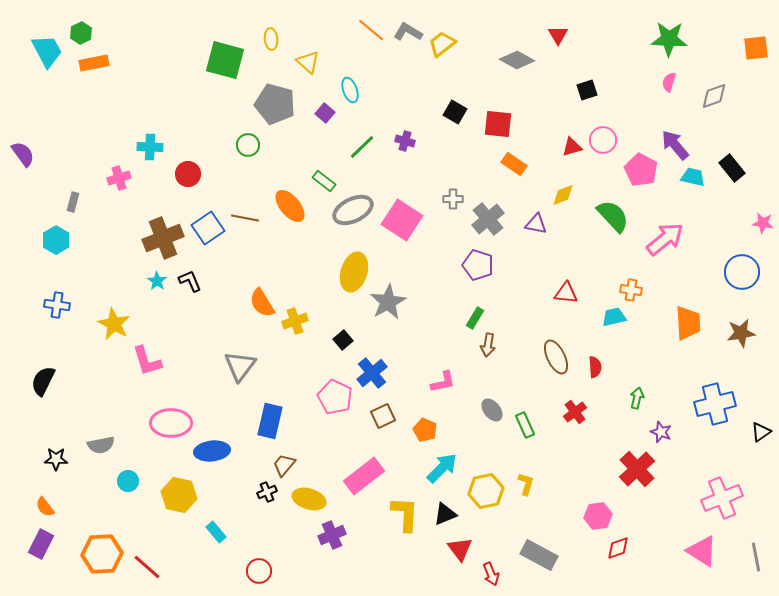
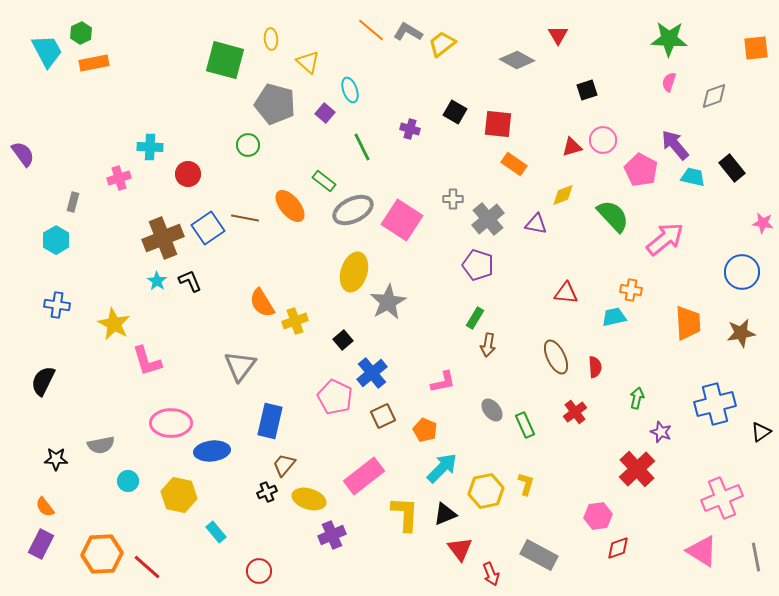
purple cross at (405, 141): moved 5 px right, 12 px up
green line at (362, 147): rotated 72 degrees counterclockwise
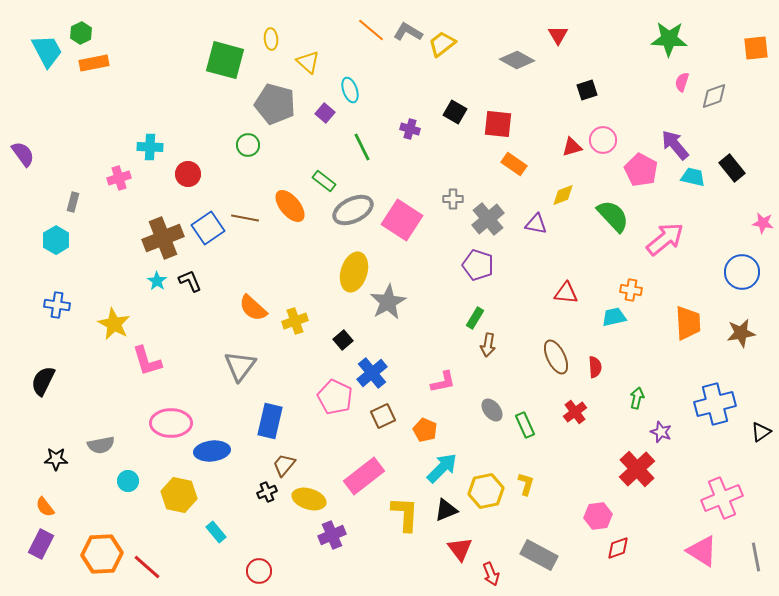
pink semicircle at (669, 82): moved 13 px right
orange semicircle at (262, 303): moved 9 px left, 5 px down; rotated 16 degrees counterclockwise
black triangle at (445, 514): moved 1 px right, 4 px up
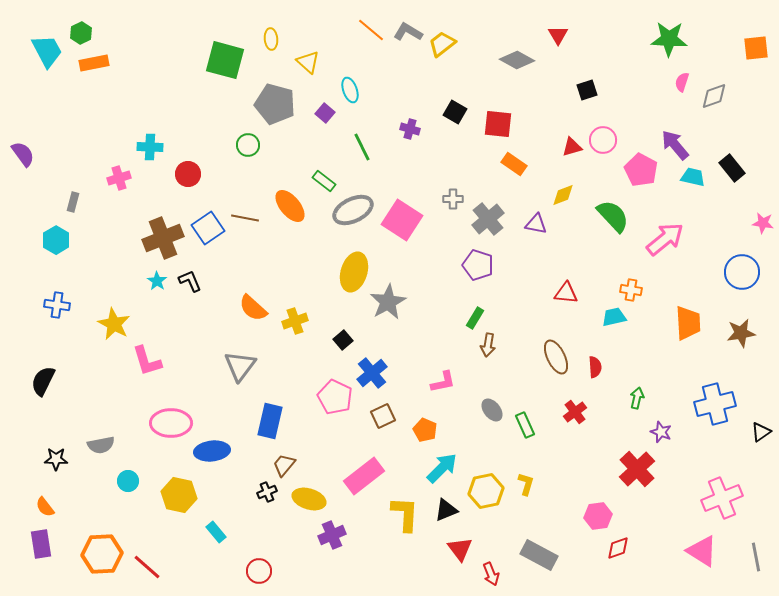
purple rectangle at (41, 544): rotated 36 degrees counterclockwise
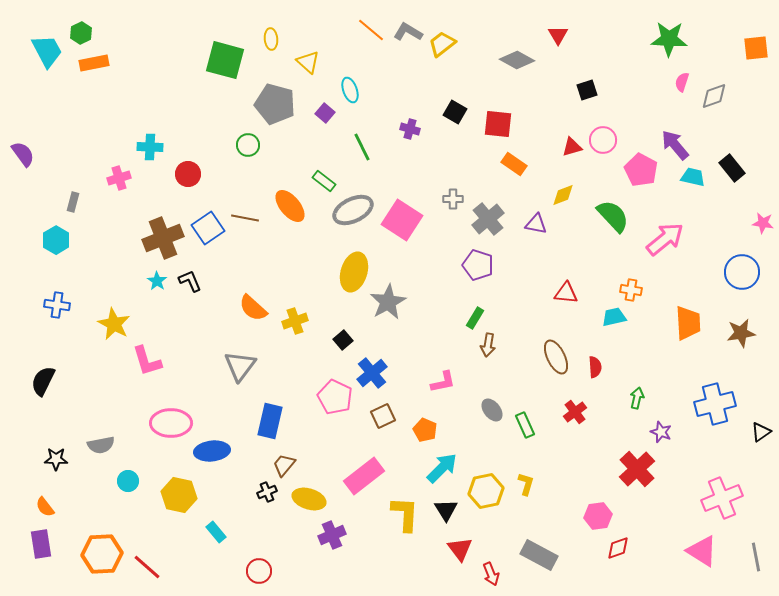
black triangle at (446, 510): rotated 40 degrees counterclockwise
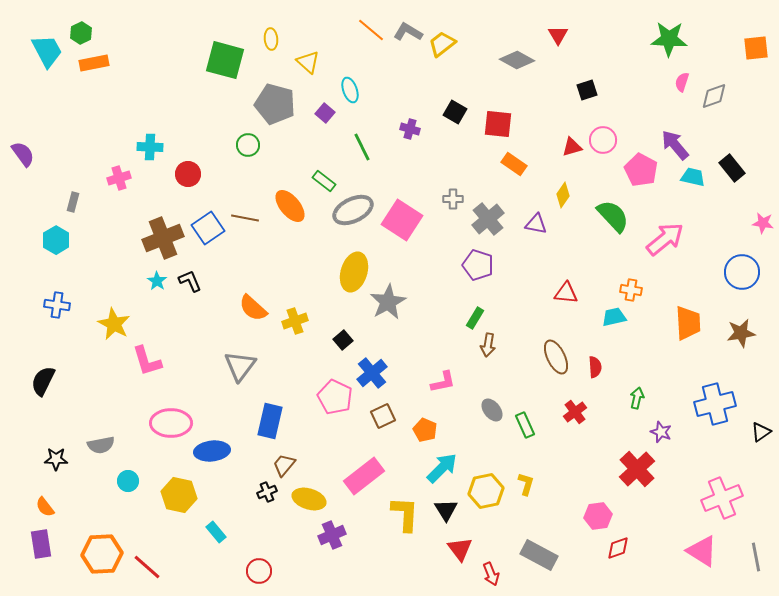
yellow diamond at (563, 195): rotated 35 degrees counterclockwise
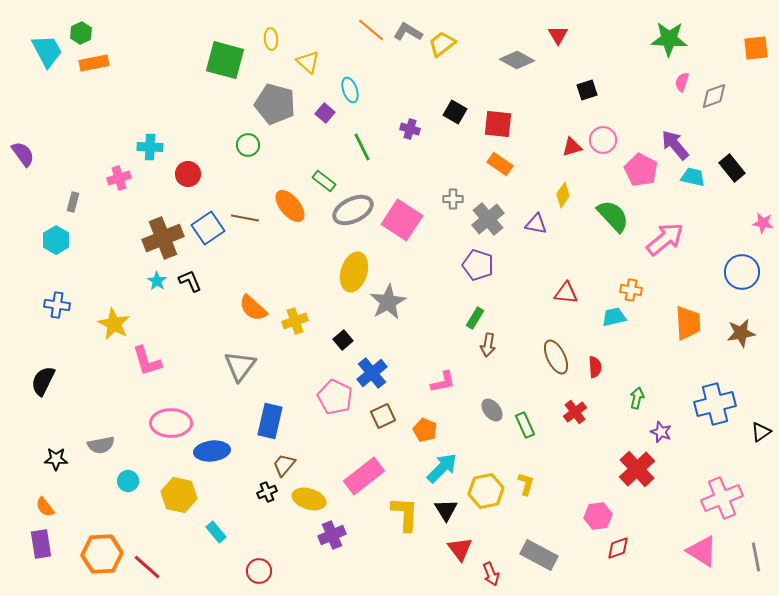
orange rectangle at (514, 164): moved 14 px left
